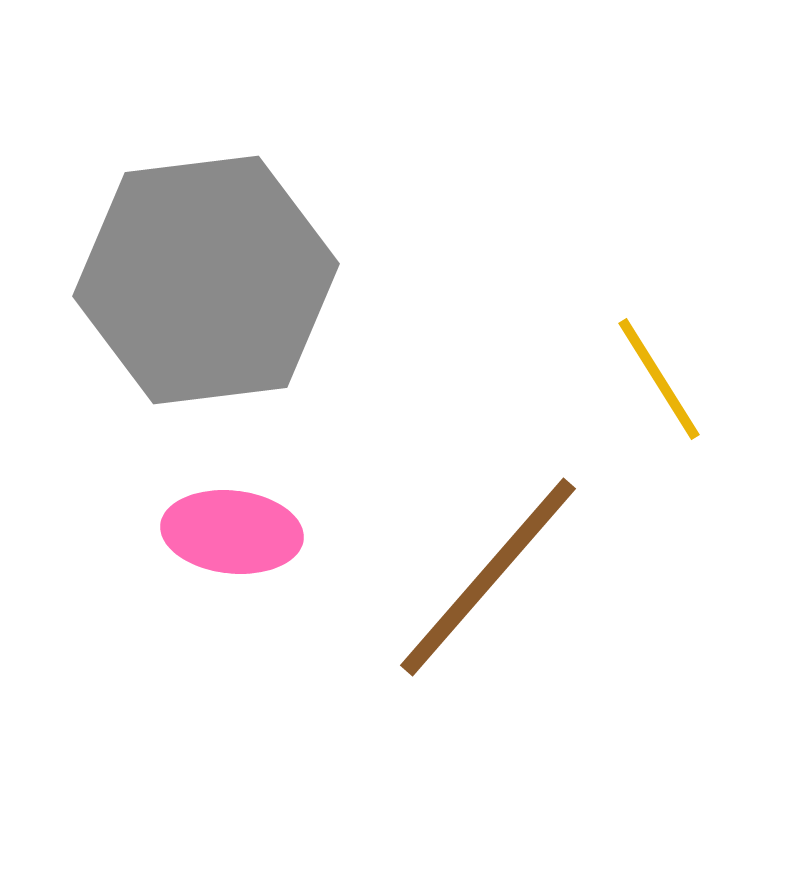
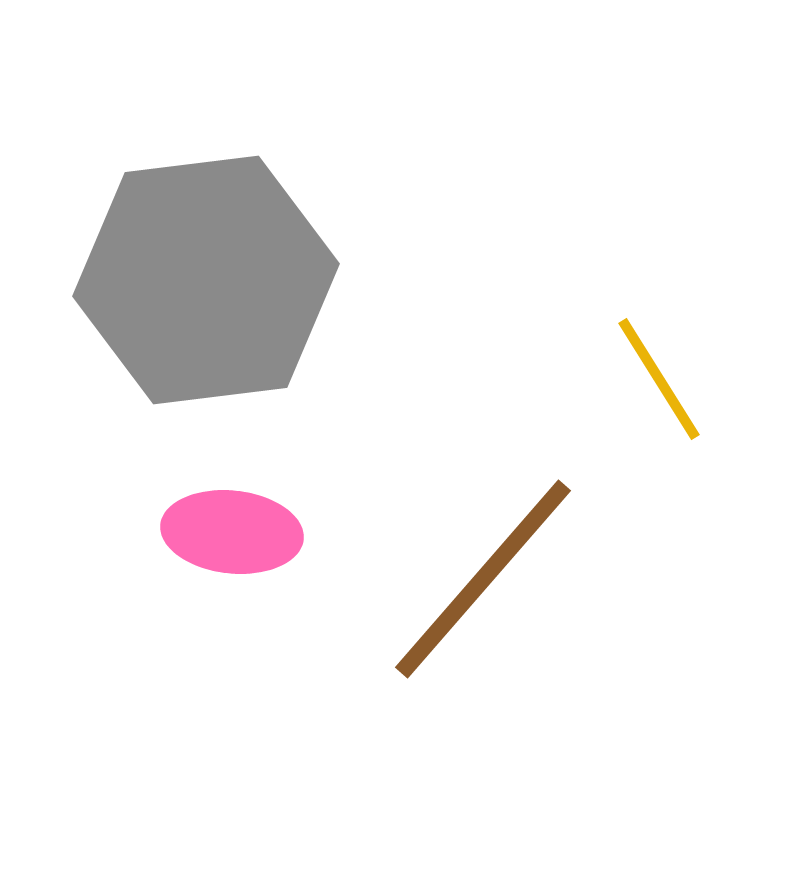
brown line: moved 5 px left, 2 px down
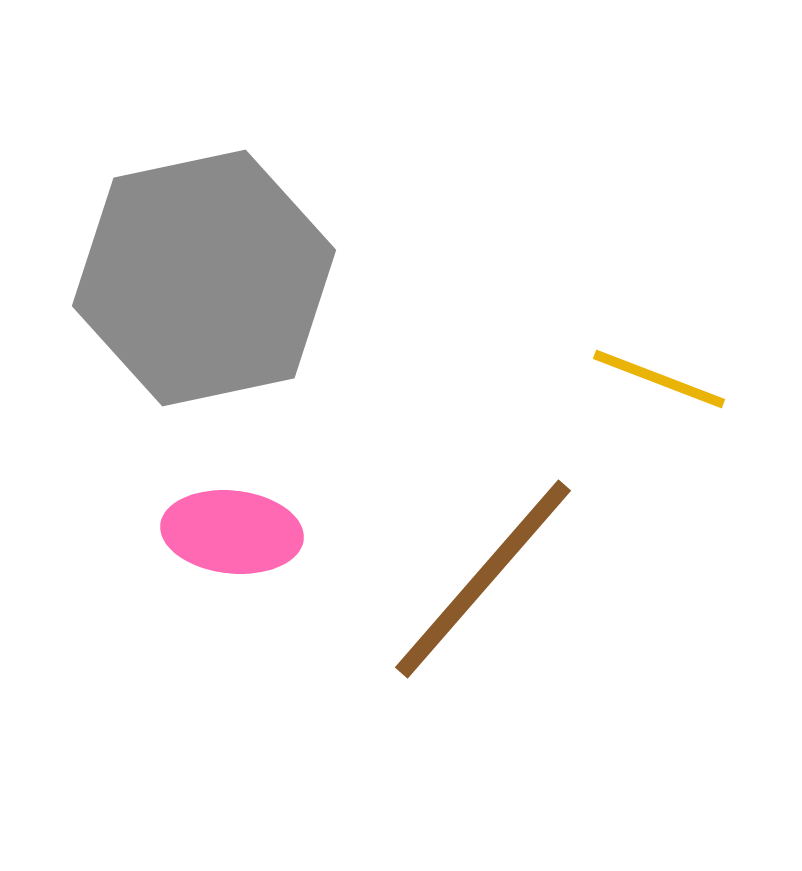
gray hexagon: moved 2 px left, 2 px up; rotated 5 degrees counterclockwise
yellow line: rotated 37 degrees counterclockwise
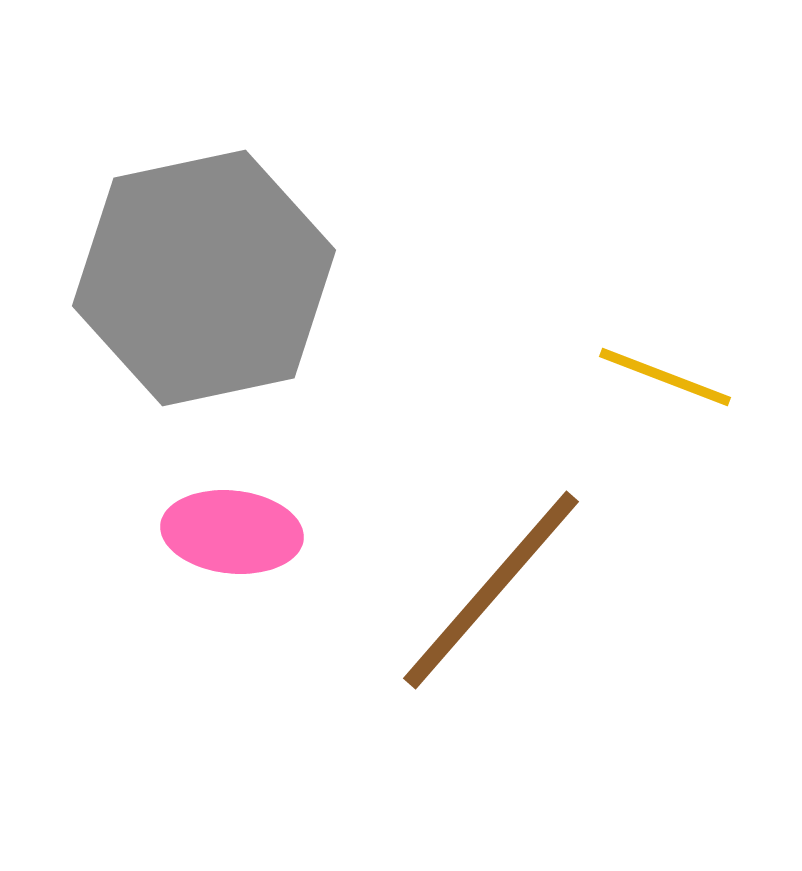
yellow line: moved 6 px right, 2 px up
brown line: moved 8 px right, 11 px down
